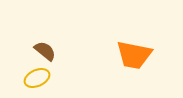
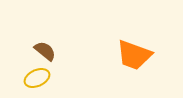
orange trapezoid: rotated 9 degrees clockwise
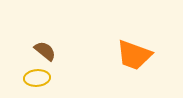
yellow ellipse: rotated 20 degrees clockwise
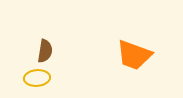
brown semicircle: rotated 60 degrees clockwise
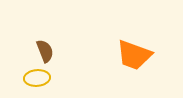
brown semicircle: rotated 30 degrees counterclockwise
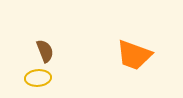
yellow ellipse: moved 1 px right
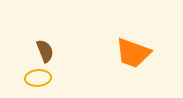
orange trapezoid: moved 1 px left, 2 px up
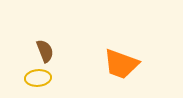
orange trapezoid: moved 12 px left, 11 px down
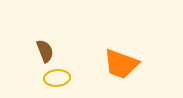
yellow ellipse: moved 19 px right
